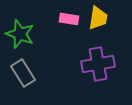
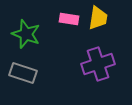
green star: moved 6 px right
purple cross: rotated 8 degrees counterclockwise
gray rectangle: rotated 40 degrees counterclockwise
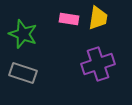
green star: moved 3 px left
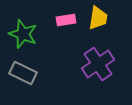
pink rectangle: moved 3 px left, 1 px down; rotated 18 degrees counterclockwise
purple cross: rotated 16 degrees counterclockwise
gray rectangle: rotated 8 degrees clockwise
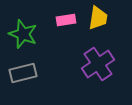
gray rectangle: rotated 40 degrees counterclockwise
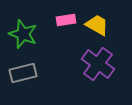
yellow trapezoid: moved 1 px left, 7 px down; rotated 70 degrees counterclockwise
purple cross: rotated 20 degrees counterclockwise
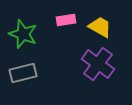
yellow trapezoid: moved 3 px right, 2 px down
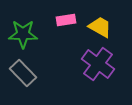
green star: rotated 20 degrees counterclockwise
gray rectangle: rotated 60 degrees clockwise
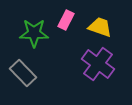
pink rectangle: rotated 54 degrees counterclockwise
yellow trapezoid: rotated 10 degrees counterclockwise
green star: moved 11 px right, 1 px up
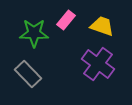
pink rectangle: rotated 12 degrees clockwise
yellow trapezoid: moved 2 px right, 1 px up
gray rectangle: moved 5 px right, 1 px down
